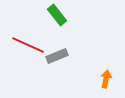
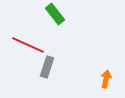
green rectangle: moved 2 px left, 1 px up
gray rectangle: moved 10 px left, 11 px down; rotated 50 degrees counterclockwise
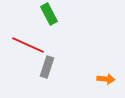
green rectangle: moved 6 px left; rotated 10 degrees clockwise
orange arrow: rotated 84 degrees clockwise
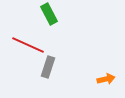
gray rectangle: moved 1 px right
orange arrow: rotated 18 degrees counterclockwise
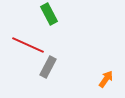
gray rectangle: rotated 10 degrees clockwise
orange arrow: rotated 42 degrees counterclockwise
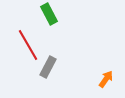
red line: rotated 36 degrees clockwise
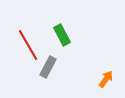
green rectangle: moved 13 px right, 21 px down
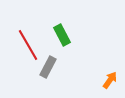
orange arrow: moved 4 px right, 1 px down
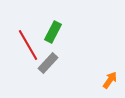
green rectangle: moved 9 px left, 3 px up; rotated 55 degrees clockwise
gray rectangle: moved 4 px up; rotated 15 degrees clockwise
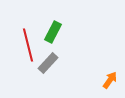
red line: rotated 16 degrees clockwise
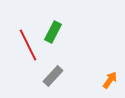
red line: rotated 12 degrees counterclockwise
gray rectangle: moved 5 px right, 13 px down
